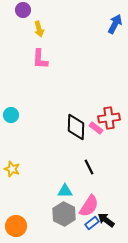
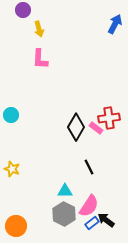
black diamond: rotated 28 degrees clockwise
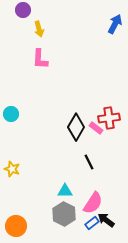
cyan circle: moved 1 px up
black line: moved 5 px up
pink semicircle: moved 4 px right, 3 px up
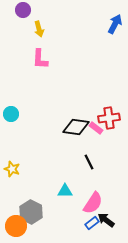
black diamond: rotated 68 degrees clockwise
gray hexagon: moved 33 px left, 2 px up
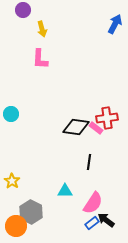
yellow arrow: moved 3 px right
red cross: moved 2 px left
black line: rotated 35 degrees clockwise
yellow star: moved 12 px down; rotated 14 degrees clockwise
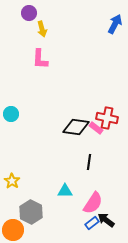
purple circle: moved 6 px right, 3 px down
red cross: rotated 20 degrees clockwise
orange circle: moved 3 px left, 4 px down
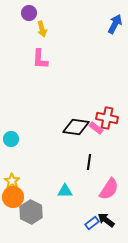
cyan circle: moved 25 px down
pink semicircle: moved 16 px right, 14 px up
orange circle: moved 33 px up
